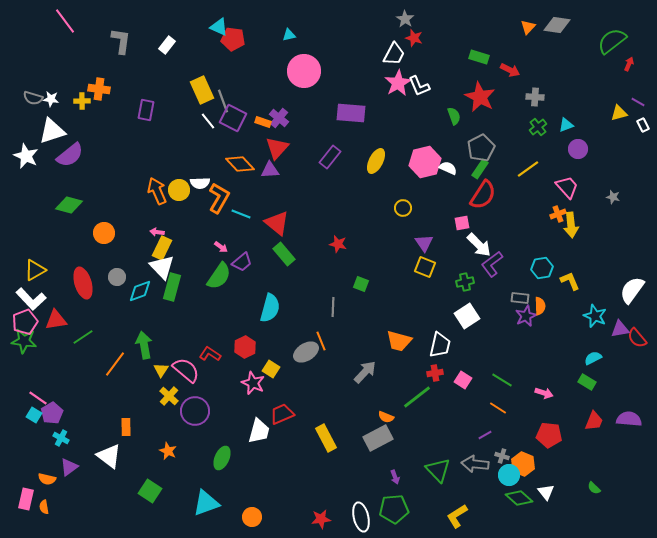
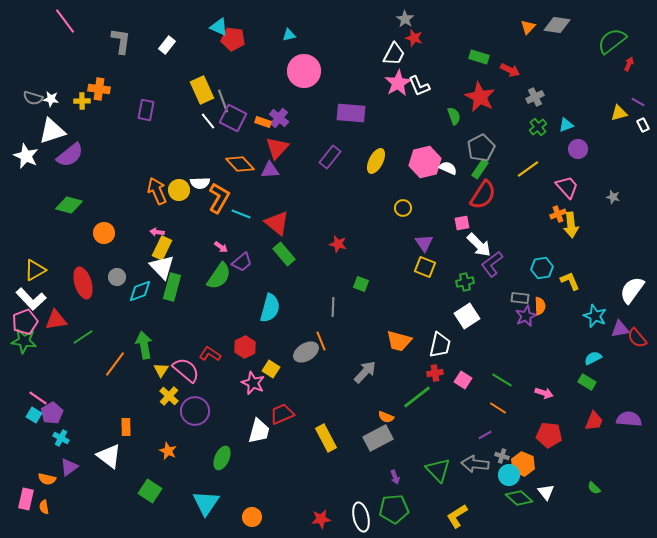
gray cross at (535, 97): rotated 30 degrees counterclockwise
cyan triangle at (206, 503): rotated 36 degrees counterclockwise
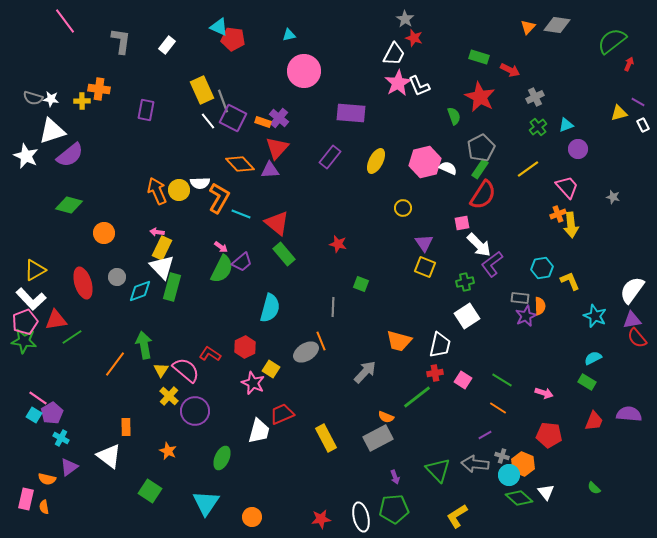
green semicircle at (219, 276): moved 3 px right, 7 px up; rotated 8 degrees counterclockwise
purple triangle at (620, 329): moved 12 px right, 9 px up
green line at (83, 337): moved 11 px left
purple semicircle at (629, 419): moved 5 px up
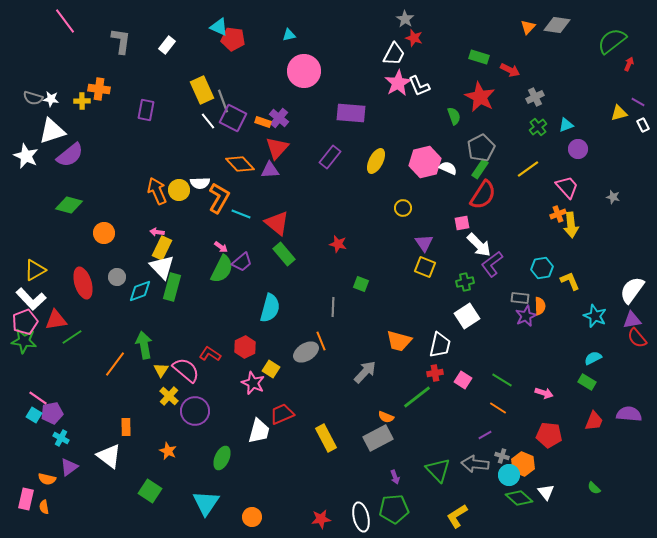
purple pentagon at (52, 413): rotated 20 degrees clockwise
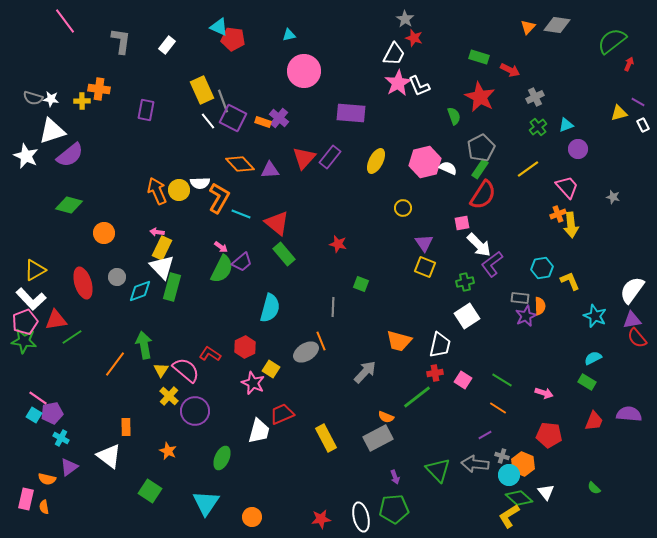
red triangle at (277, 148): moved 27 px right, 10 px down
yellow L-shape at (457, 516): moved 52 px right
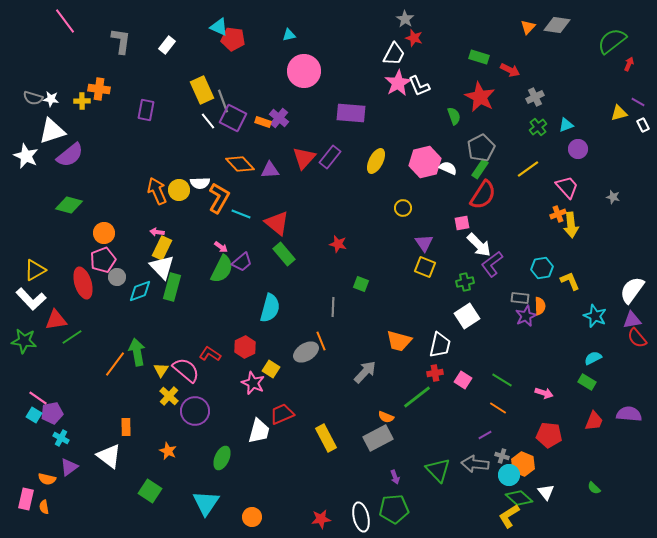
pink pentagon at (25, 322): moved 78 px right, 62 px up
green arrow at (144, 345): moved 7 px left, 7 px down
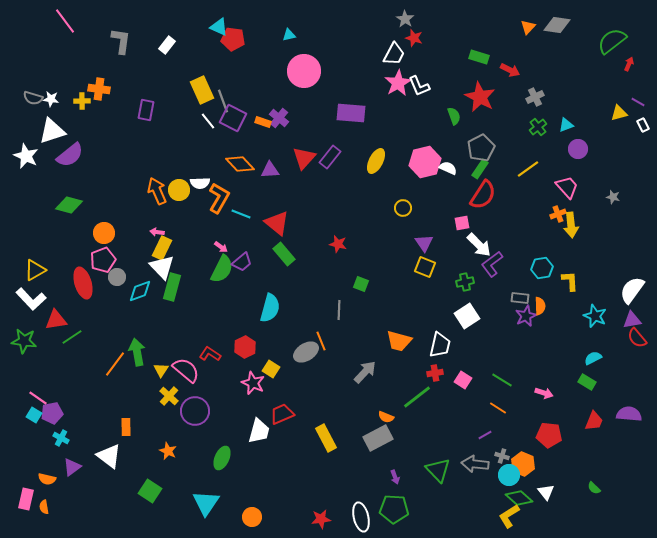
yellow L-shape at (570, 281): rotated 20 degrees clockwise
gray line at (333, 307): moved 6 px right, 3 px down
purple triangle at (69, 467): moved 3 px right
green pentagon at (394, 509): rotated 8 degrees clockwise
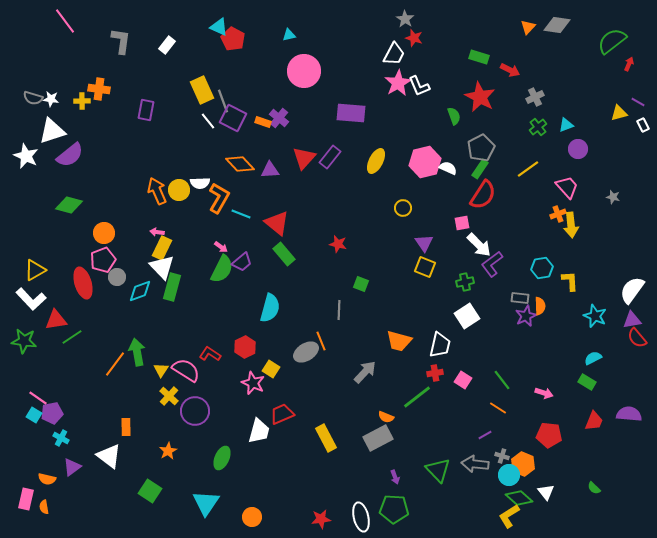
red pentagon at (233, 39): rotated 20 degrees clockwise
pink semicircle at (186, 370): rotated 8 degrees counterclockwise
green line at (502, 380): rotated 20 degrees clockwise
orange star at (168, 451): rotated 18 degrees clockwise
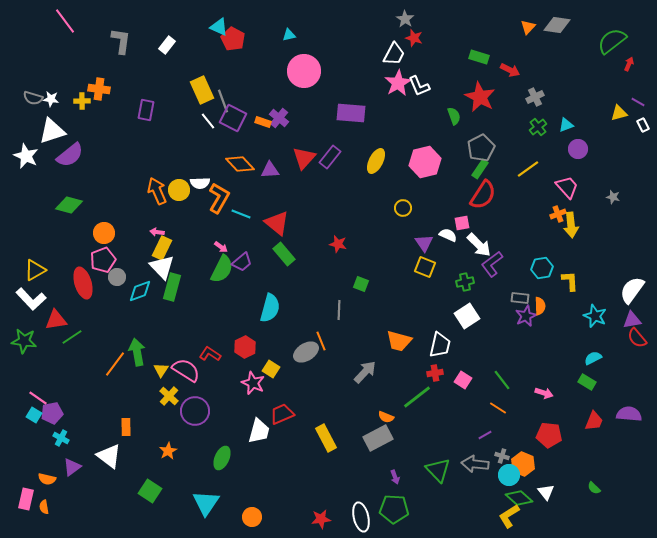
white semicircle at (448, 168): moved 67 px down
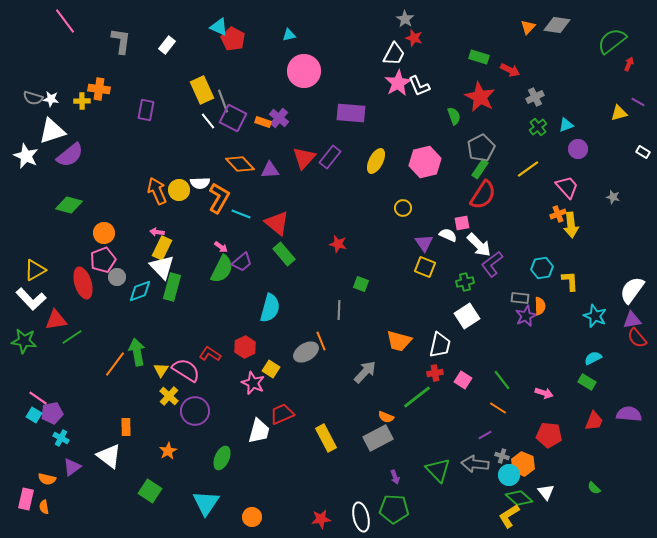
white rectangle at (643, 125): moved 27 px down; rotated 32 degrees counterclockwise
